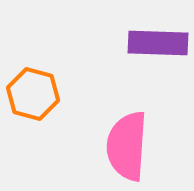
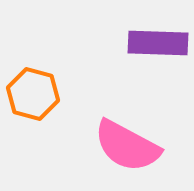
pink semicircle: rotated 66 degrees counterclockwise
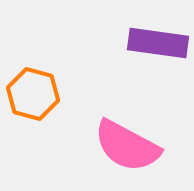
purple rectangle: rotated 6 degrees clockwise
